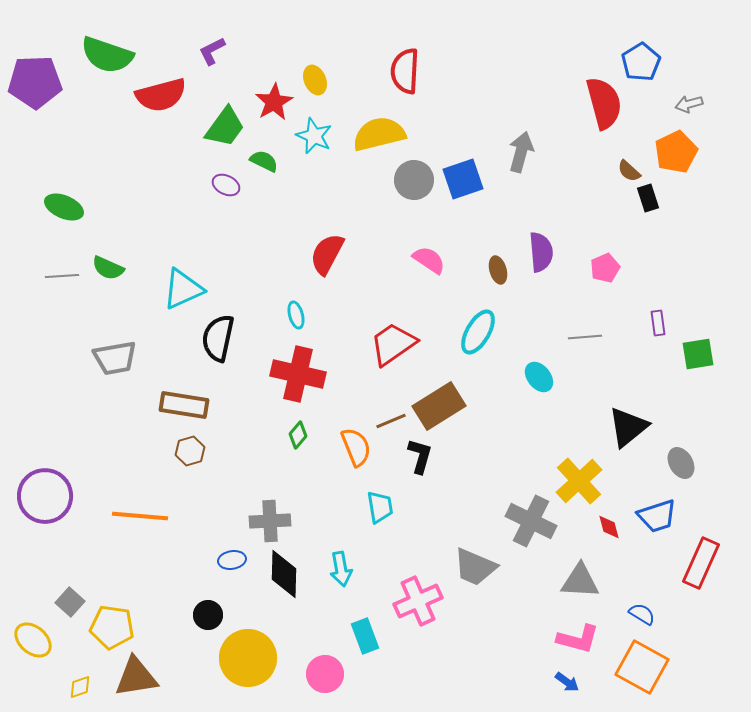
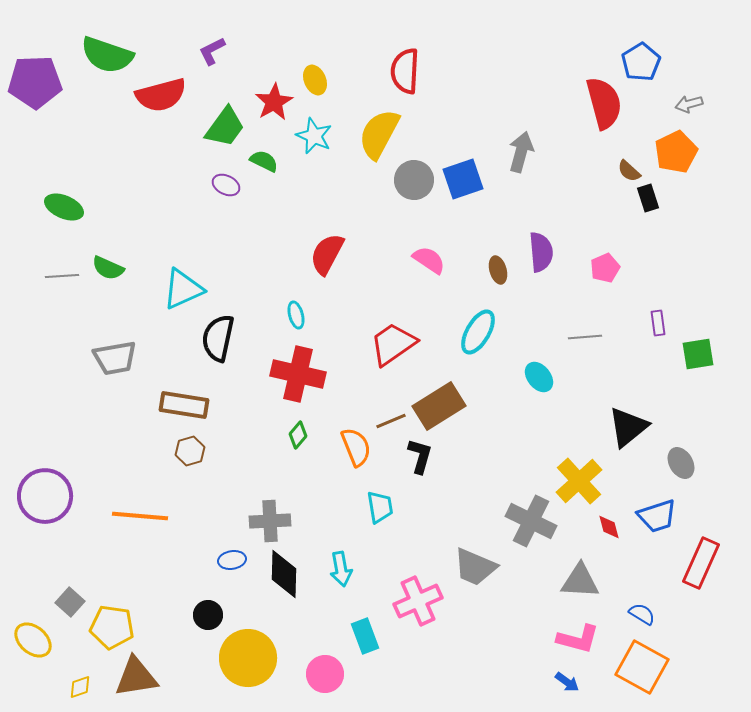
yellow semicircle at (379, 134): rotated 48 degrees counterclockwise
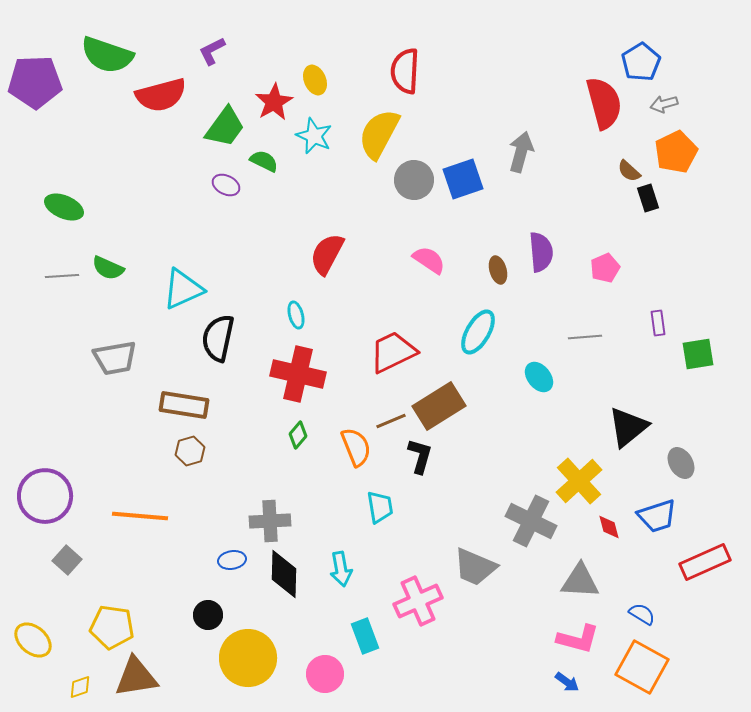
gray arrow at (689, 104): moved 25 px left
red trapezoid at (393, 344): moved 8 px down; rotated 9 degrees clockwise
red rectangle at (701, 563): moved 4 px right, 1 px up; rotated 42 degrees clockwise
gray square at (70, 602): moved 3 px left, 42 px up
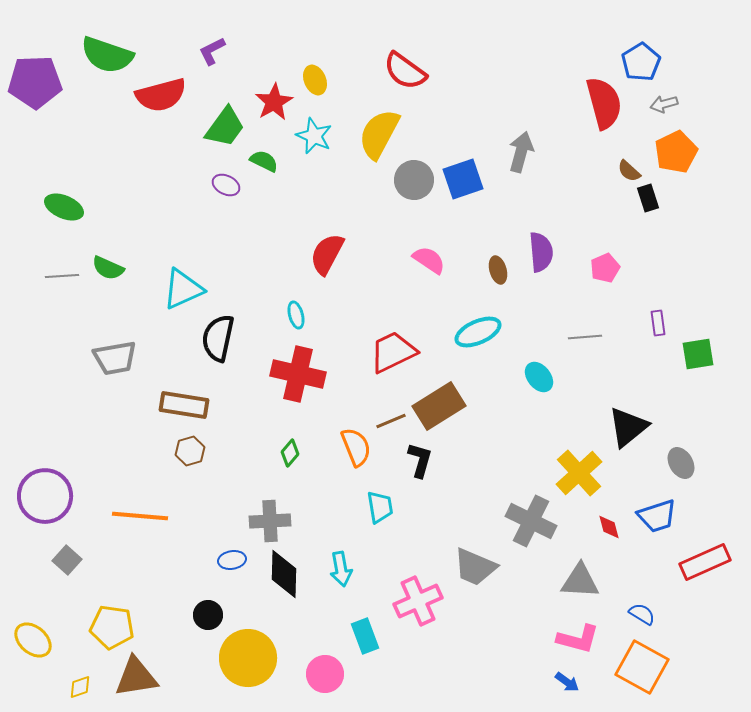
red semicircle at (405, 71): rotated 57 degrees counterclockwise
cyan ellipse at (478, 332): rotated 36 degrees clockwise
green diamond at (298, 435): moved 8 px left, 18 px down
black L-shape at (420, 456): moved 4 px down
yellow cross at (579, 481): moved 8 px up
